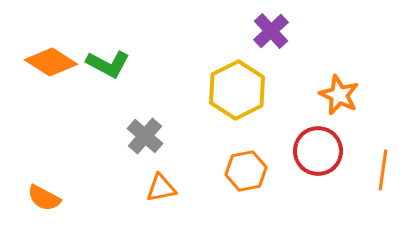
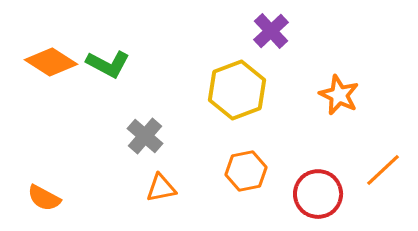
yellow hexagon: rotated 6 degrees clockwise
red circle: moved 43 px down
orange line: rotated 39 degrees clockwise
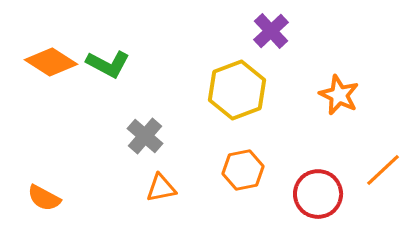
orange hexagon: moved 3 px left, 1 px up
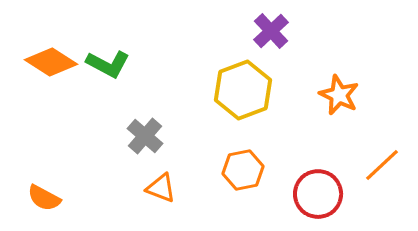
yellow hexagon: moved 6 px right
orange line: moved 1 px left, 5 px up
orange triangle: rotated 32 degrees clockwise
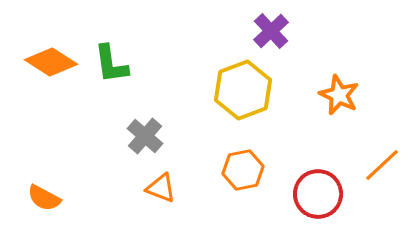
green L-shape: moved 3 px right; rotated 54 degrees clockwise
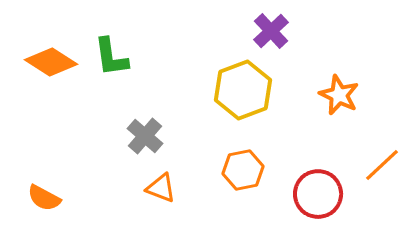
green L-shape: moved 7 px up
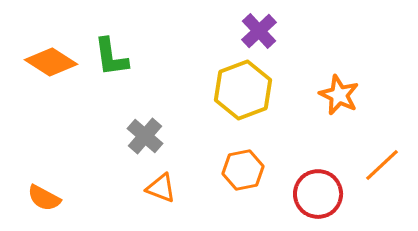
purple cross: moved 12 px left
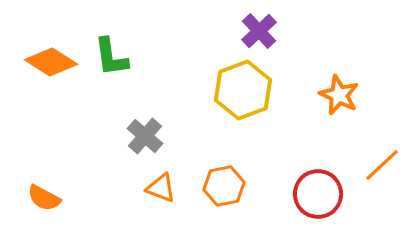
orange hexagon: moved 19 px left, 16 px down
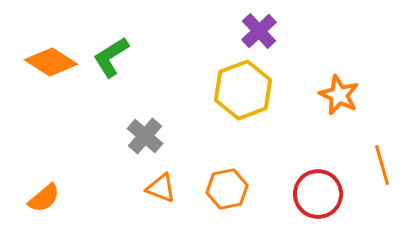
green L-shape: rotated 66 degrees clockwise
orange line: rotated 63 degrees counterclockwise
orange hexagon: moved 3 px right, 3 px down
orange semicircle: rotated 68 degrees counterclockwise
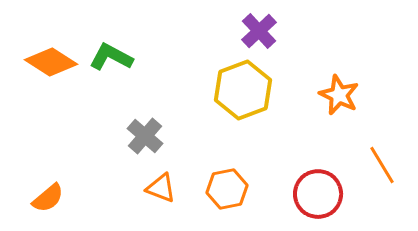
green L-shape: rotated 60 degrees clockwise
orange line: rotated 15 degrees counterclockwise
orange semicircle: moved 4 px right
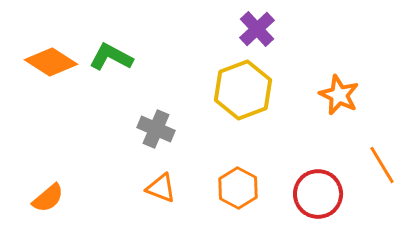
purple cross: moved 2 px left, 2 px up
gray cross: moved 11 px right, 7 px up; rotated 18 degrees counterclockwise
orange hexagon: moved 11 px right, 1 px up; rotated 21 degrees counterclockwise
